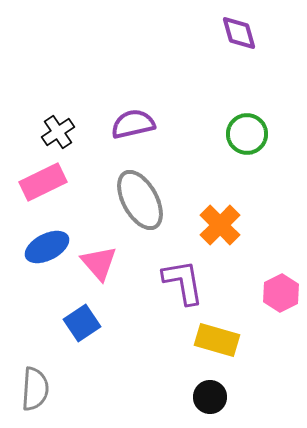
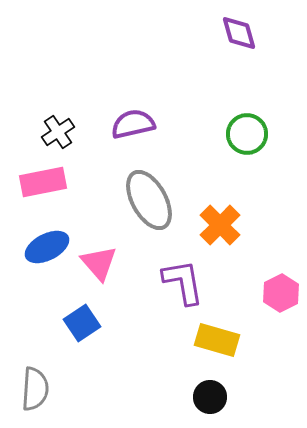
pink rectangle: rotated 15 degrees clockwise
gray ellipse: moved 9 px right
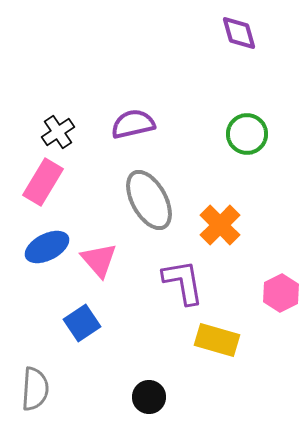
pink rectangle: rotated 48 degrees counterclockwise
pink triangle: moved 3 px up
black circle: moved 61 px left
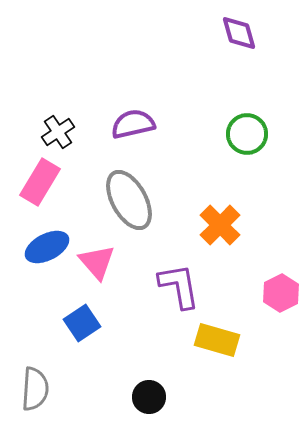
pink rectangle: moved 3 px left
gray ellipse: moved 20 px left
pink triangle: moved 2 px left, 2 px down
purple L-shape: moved 4 px left, 4 px down
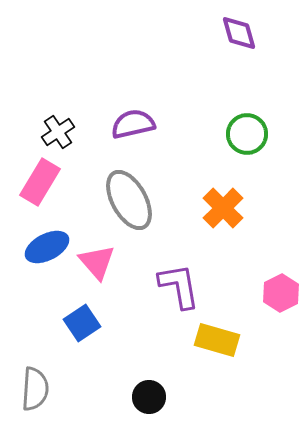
orange cross: moved 3 px right, 17 px up
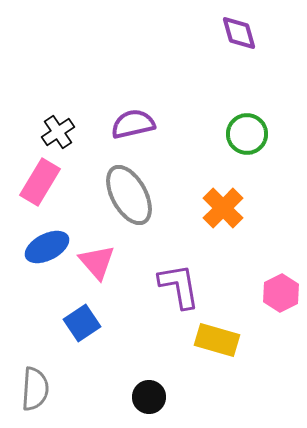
gray ellipse: moved 5 px up
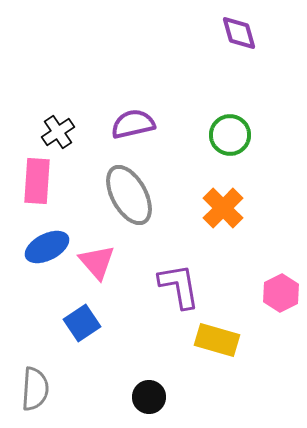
green circle: moved 17 px left, 1 px down
pink rectangle: moved 3 px left, 1 px up; rotated 27 degrees counterclockwise
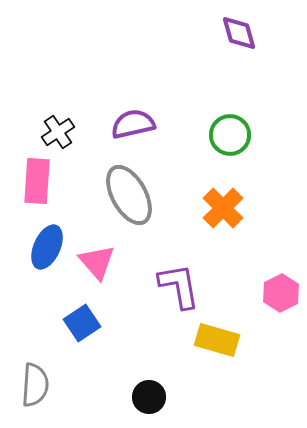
blue ellipse: rotated 39 degrees counterclockwise
gray semicircle: moved 4 px up
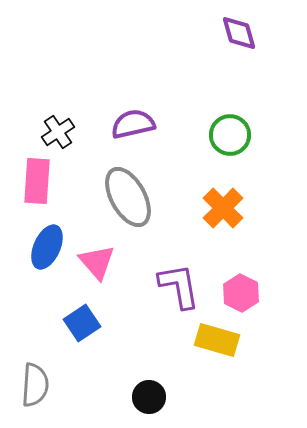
gray ellipse: moved 1 px left, 2 px down
pink hexagon: moved 40 px left; rotated 6 degrees counterclockwise
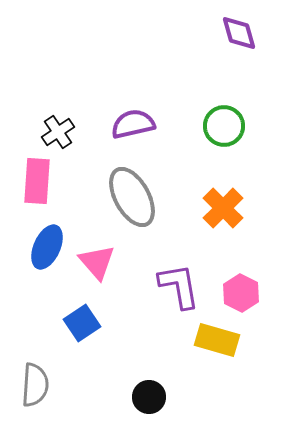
green circle: moved 6 px left, 9 px up
gray ellipse: moved 4 px right
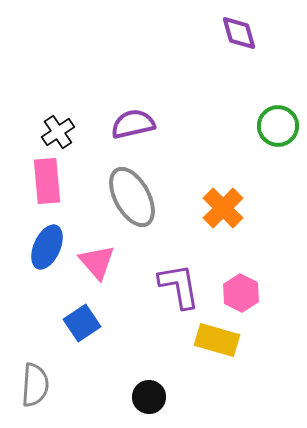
green circle: moved 54 px right
pink rectangle: moved 10 px right; rotated 9 degrees counterclockwise
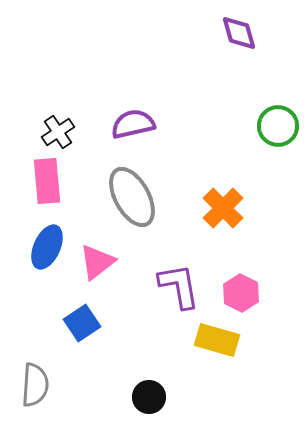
pink triangle: rotated 33 degrees clockwise
